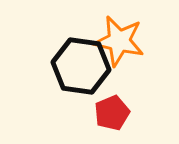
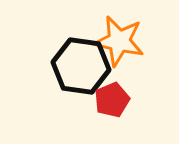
red pentagon: moved 13 px up
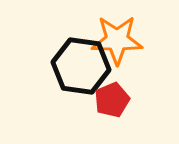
orange star: moved 2 px left, 1 px up; rotated 12 degrees counterclockwise
